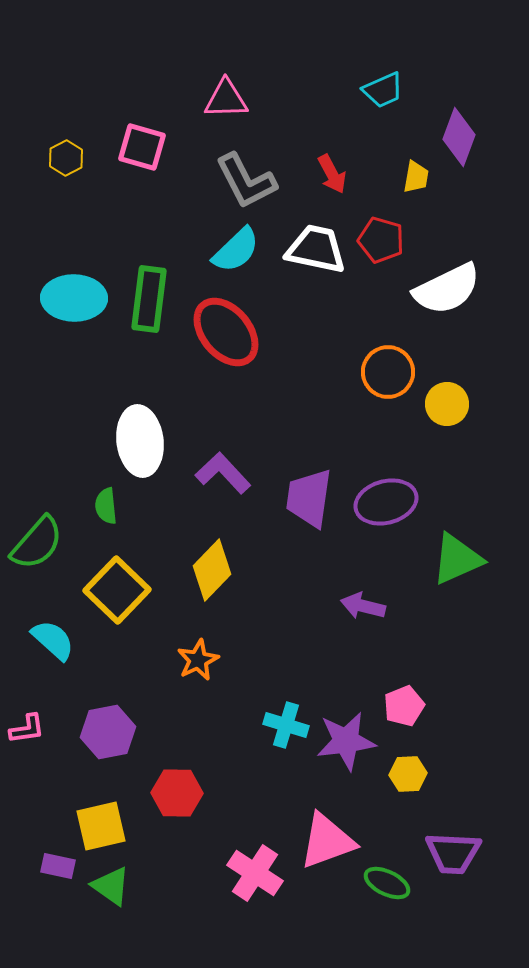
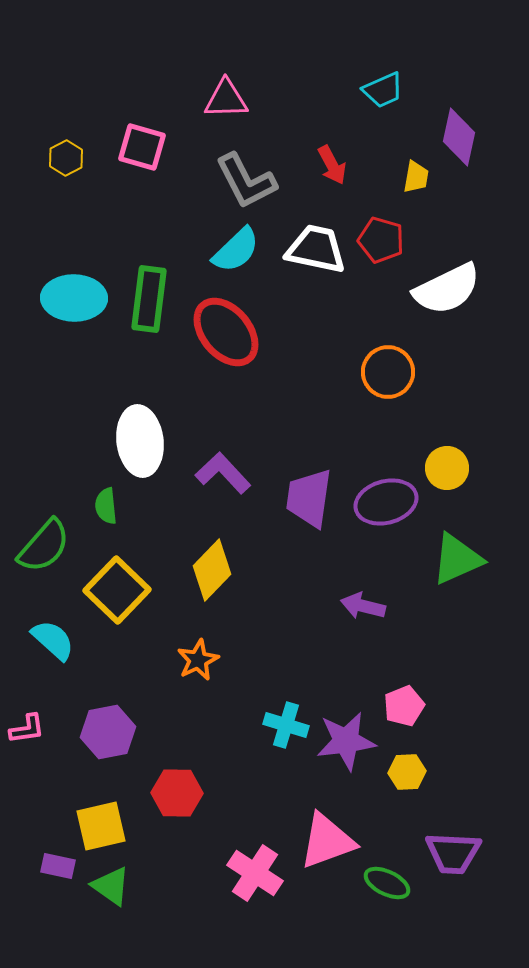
purple diamond at (459, 137): rotated 8 degrees counterclockwise
red arrow at (332, 174): moved 9 px up
yellow circle at (447, 404): moved 64 px down
green semicircle at (37, 543): moved 7 px right, 3 px down
yellow hexagon at (408, 774): moved 1 px left, 2 px up
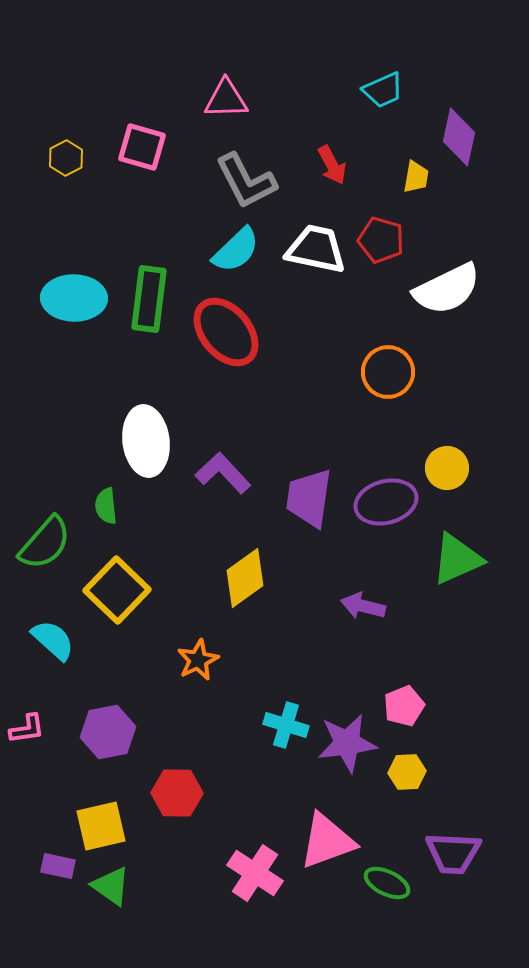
white ellipse at (140, 441): moved 6 px right
green semicircle at (44, 546): moved 1 px right, 3 px up
yellow diamond at (212, 570): moved 33 px right, 8 px down; rotated 10 degrees clockwise
purple star at (346, 741): moved 1 px right, 2 px down
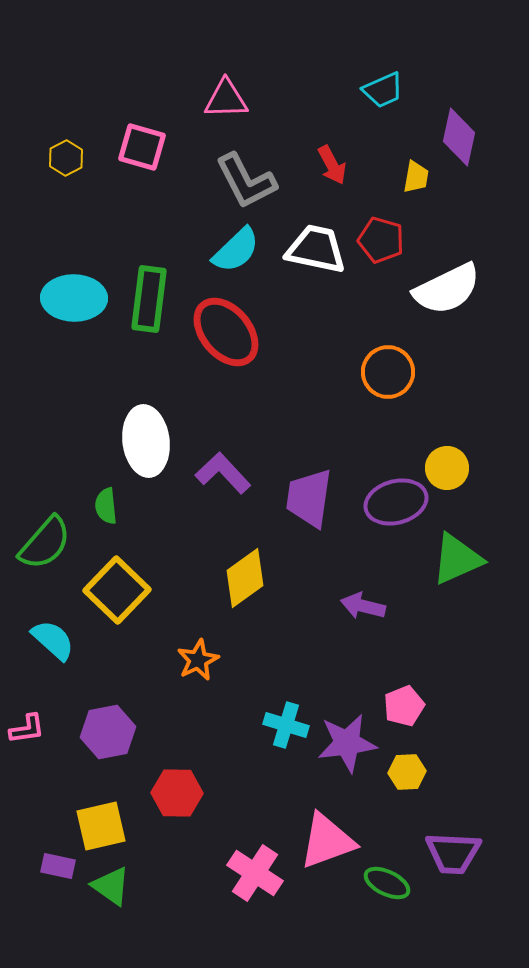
purple ellipse at (386, 502): moved 10 px right
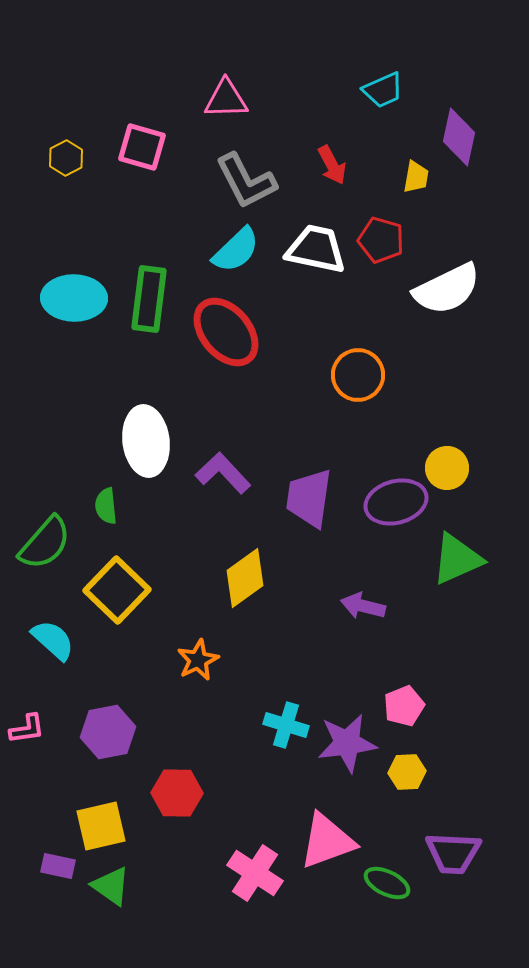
orange circle at (388, 372): moved 30 px left, 3 px down
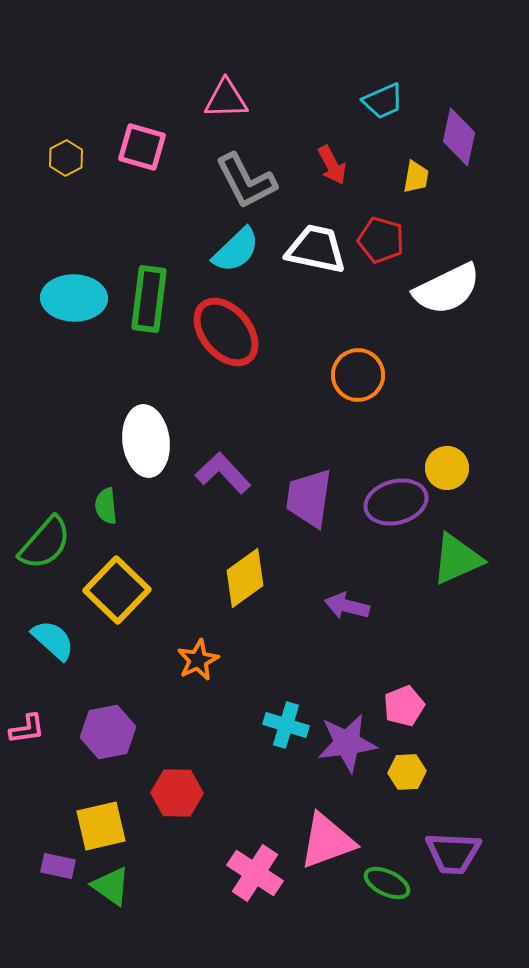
cyan trapezoid at (383, 90): moved 11 px down
purple arrow at (363, 606): moved 16 px left
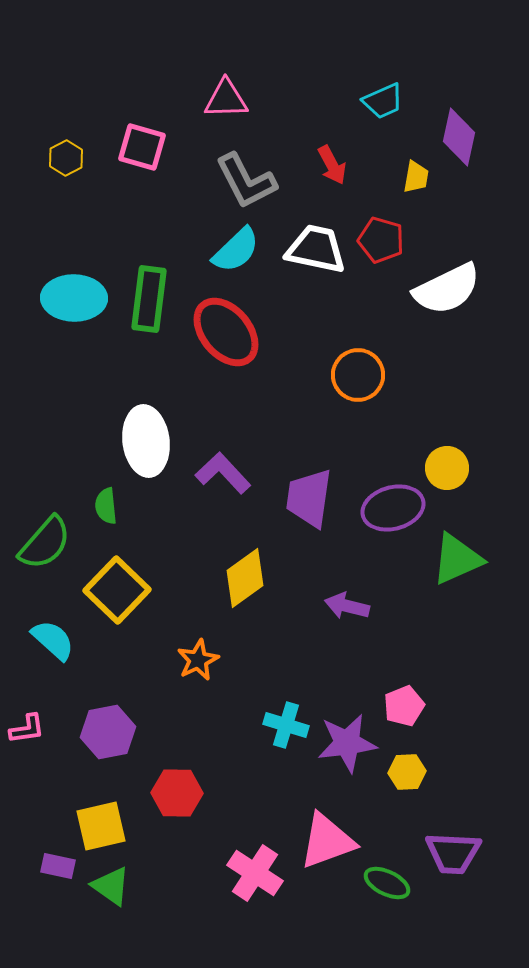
purple ellipse at (396, 502): moved 3 px left, 6 px down
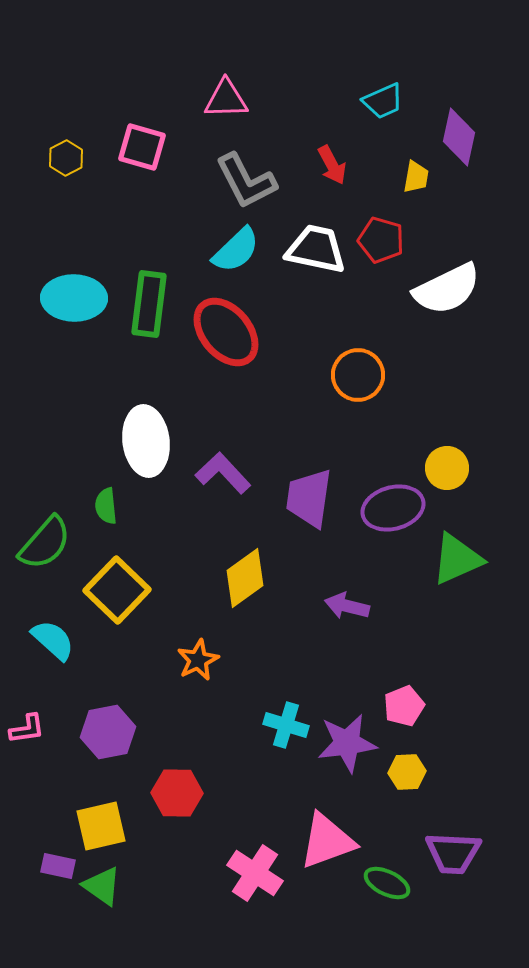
green rectangle at (149, 299): moved 5 px down
green triangle at (111, 886): moved 9 px left
